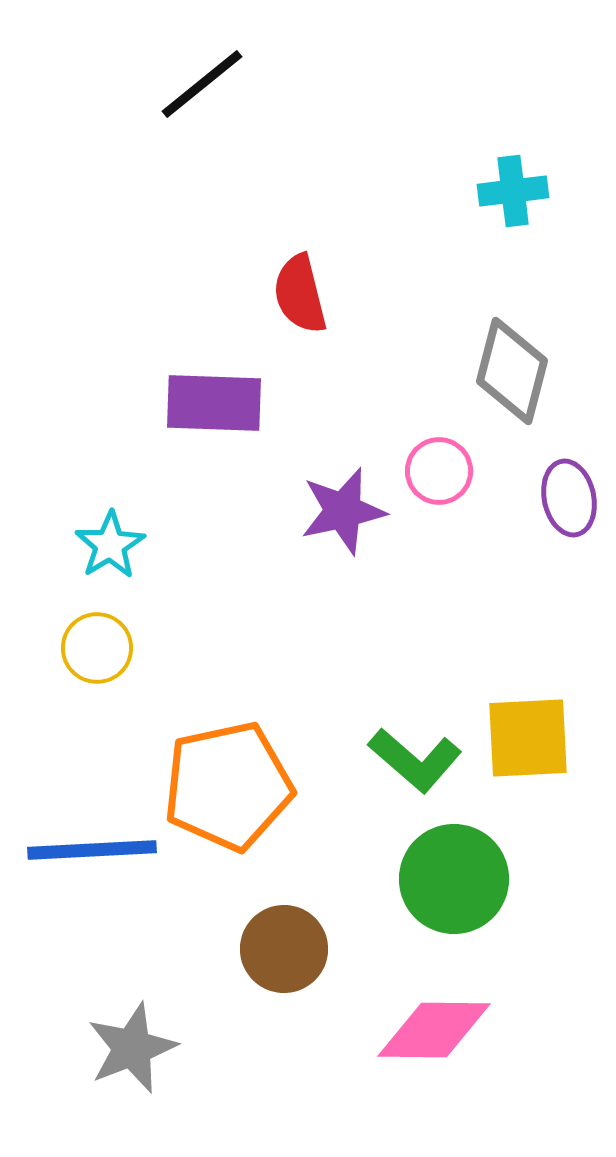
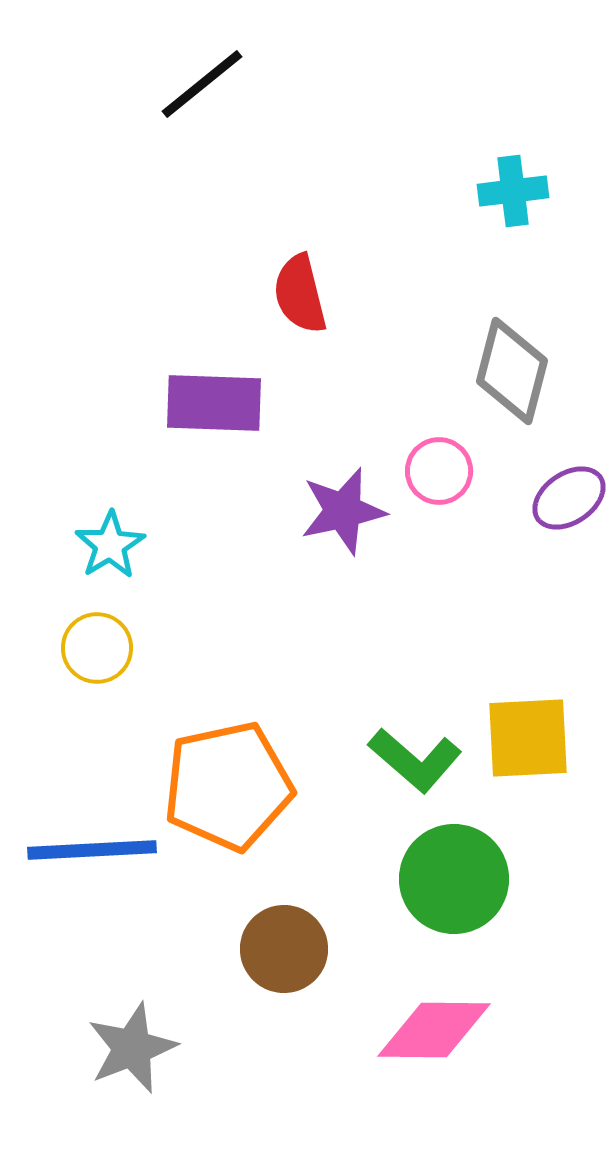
purple ellipse: rotated 68 degrees clockwise
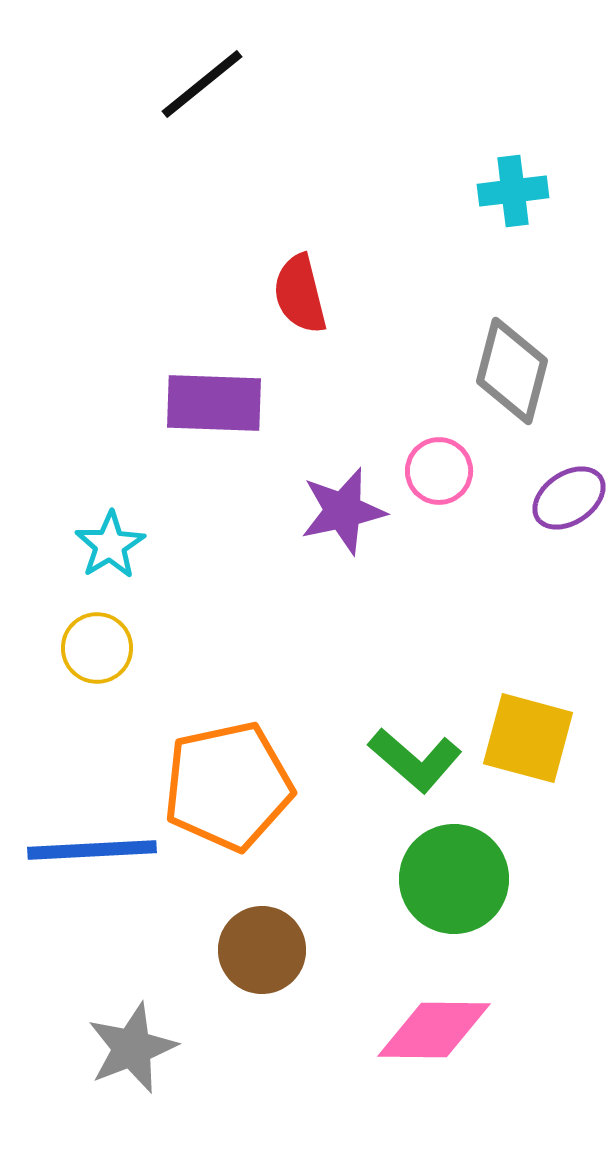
yellow square: rotated 18 degrees clockwise
brown circle: moved 22 px left, 1 px down
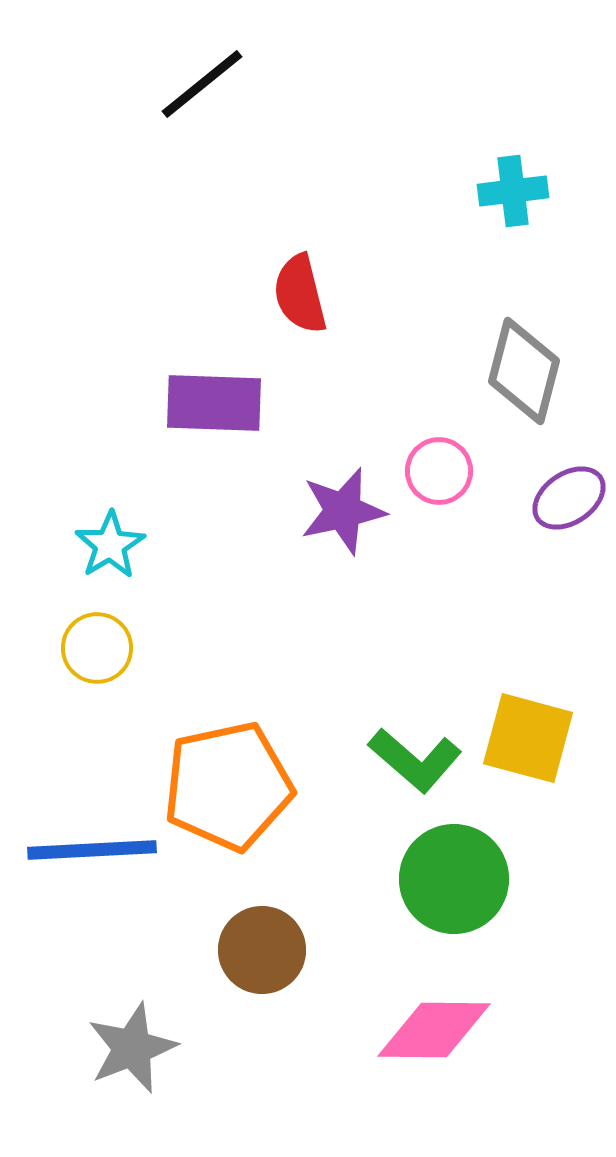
gray diamond: moved 12 px right
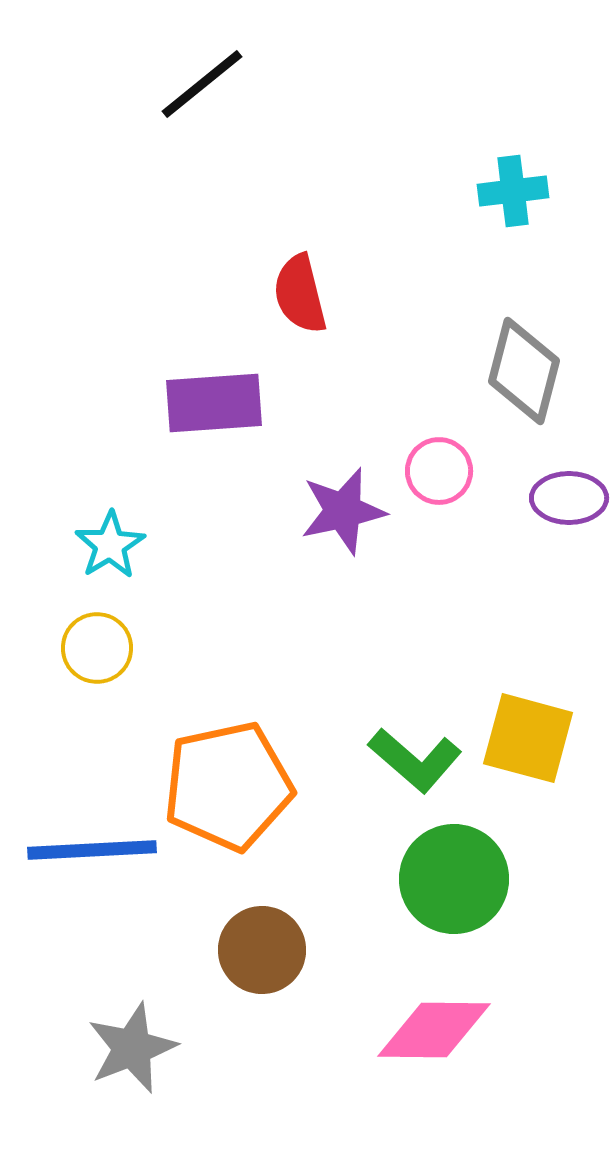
purple rectangle: rotated 6 degrees counterclockwise
purple ellipse: rotated 34 degrees clockwise
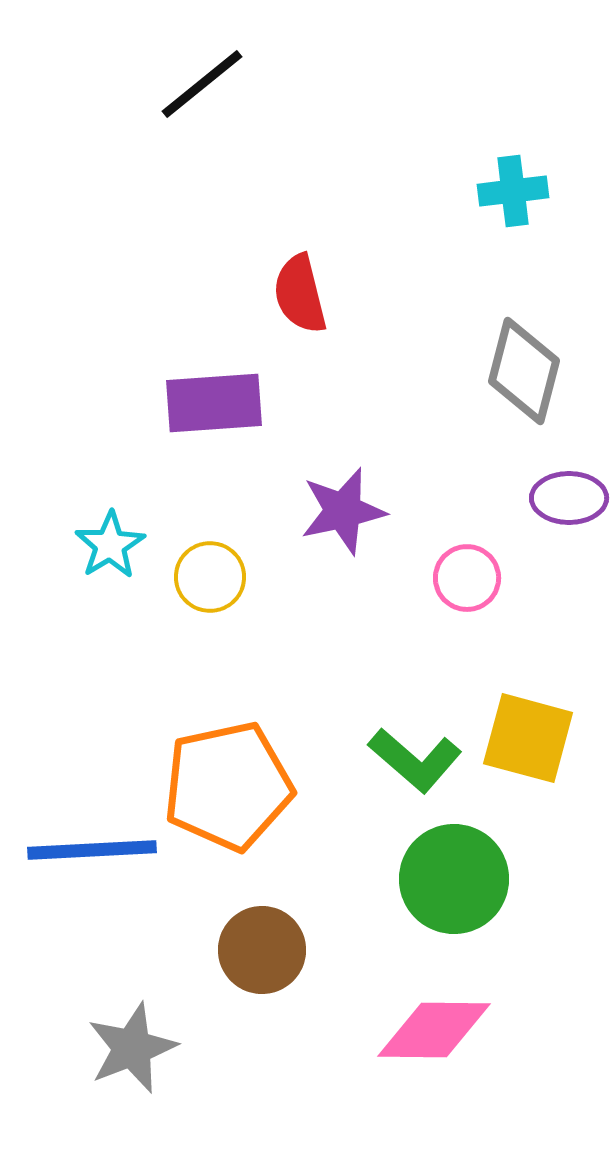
pink circle: moved 28 px right, 107 px down
yellow circle: moved 113 px right, 71 px up
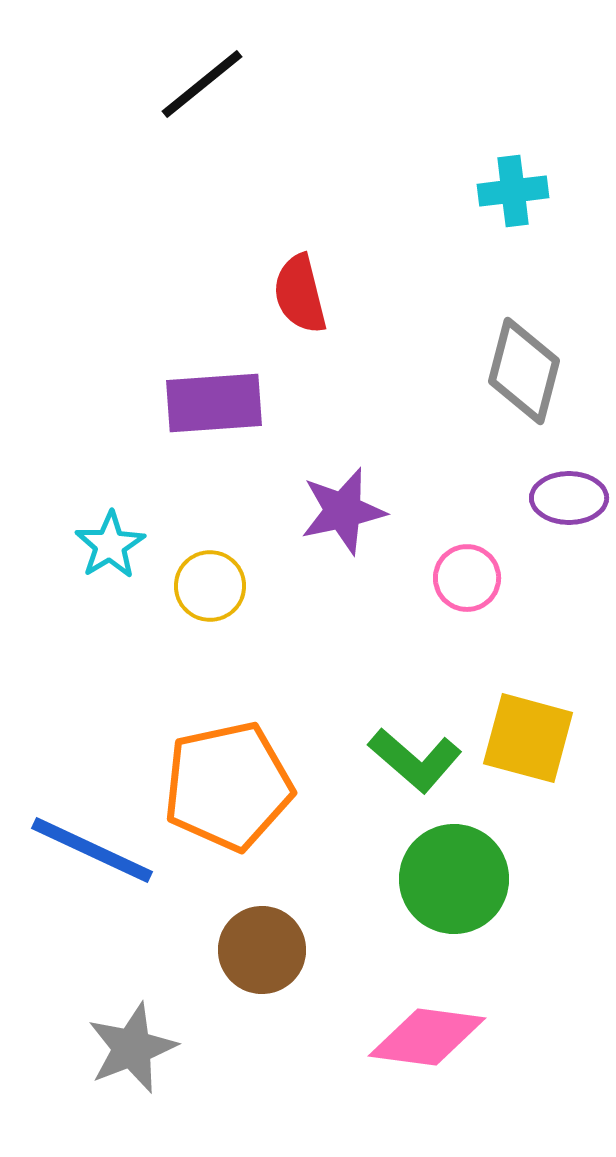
yellow circle: moved 9 px down
blue line: rotated 28 degrees clockwise
pink diamond: moved 7 px left, 7 px down; rotated 7 degrees clockwise
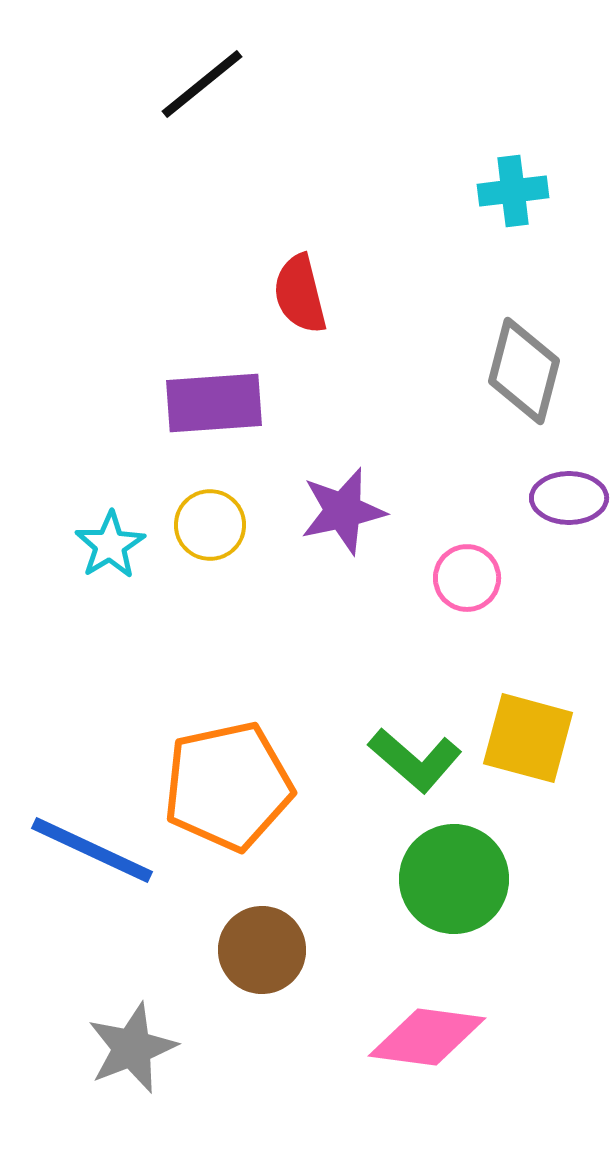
yellow circle: moved 61 px up
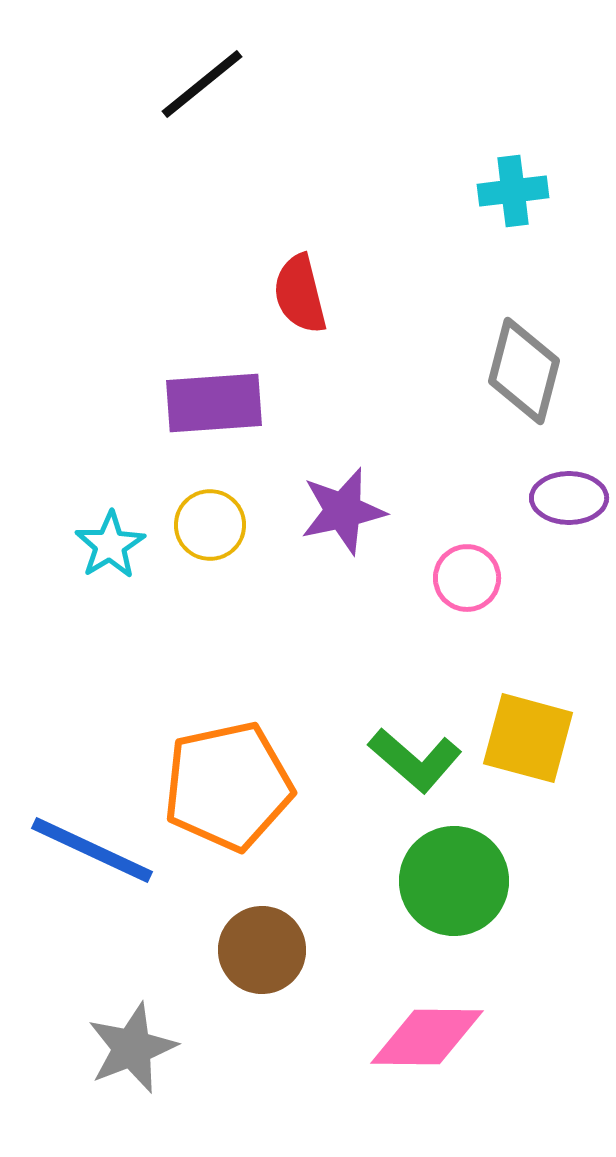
green circle: moved 2 px down
pink diamond: rotated 7 degrees counterclockwise
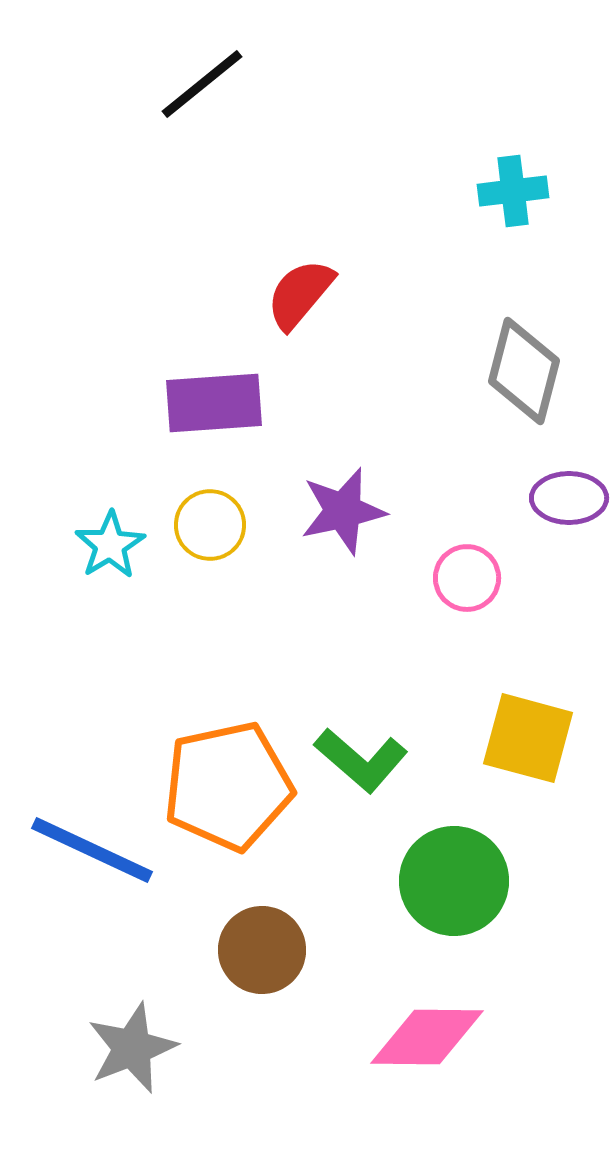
red semicircle: rotated 54 degrees clockwise
green L-shape: moved 54 px left
